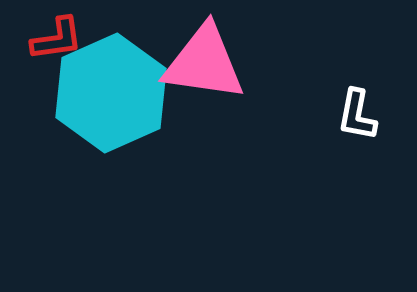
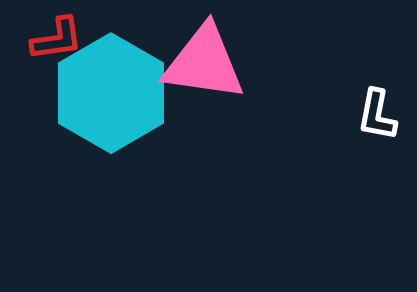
cyan hexagon: rotated 6 degrees counterclockwise
white L-shape: moved 20 px right
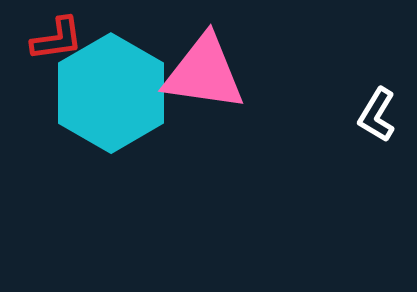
pink triangle: moved 10 px down
white L-shape: rotated 20 degrees clockwise
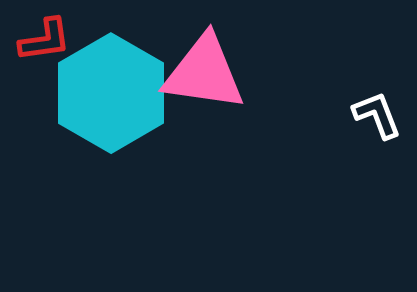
red L-shape: moved 12 px left, 1 px down
white L-shape: rotated 128 degrees clockwise
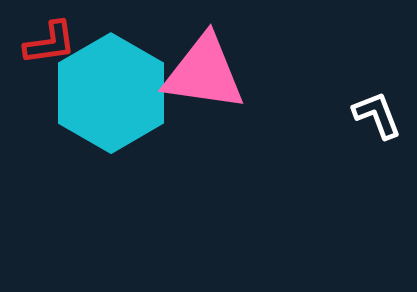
red L-shape: moved 5 px right, 3 px down
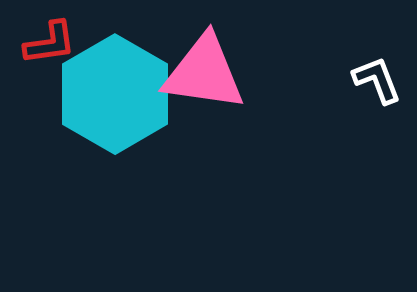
cyan hexagon: moved 4 px right, 1 px down
white L-shape: moved 35 px up
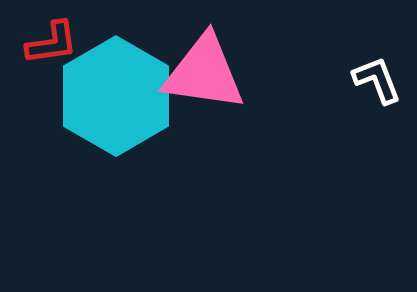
red L-shape: moved 2 px right
cyan hexagon: moved 1 px right, 2 px down
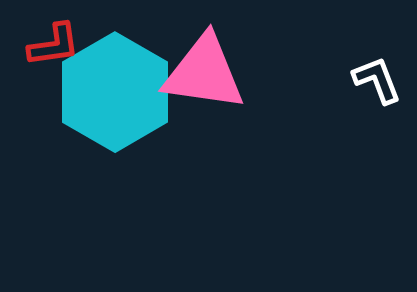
red L-shape: moved 2 px right, 2 px down
cyan hexagon: moved 1 px left, 4 px up
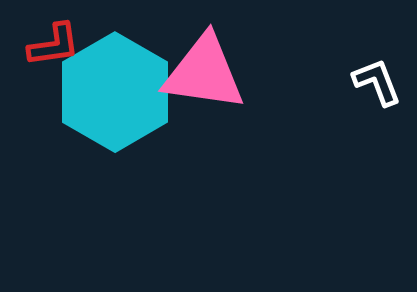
white L-shape: moved 2 px down
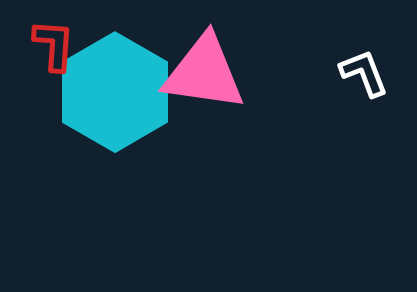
red L-shape: rotated 78 degrees counterclockwise
white L-shape: moved 13 px left, 9 px up
